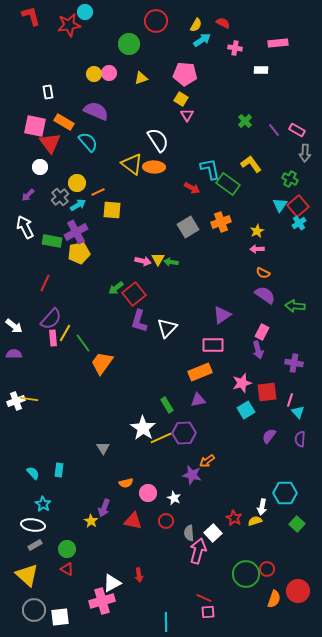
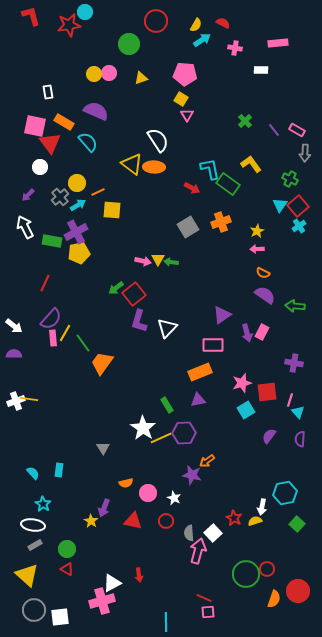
cyan cross at (299, 223): moved 3 px down
purple arrow at (258, 350): moved 11 px left, 17 px up
cyan hexagon at (285, 493): rotated 10 degrees counterclockwise
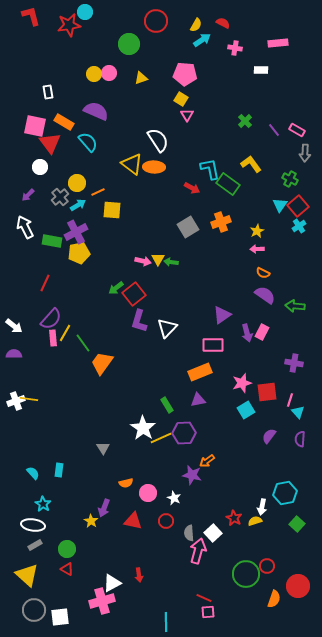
red circle at (267, 569): moved 3 px up
red circle at (298, 591): moved 5 px up
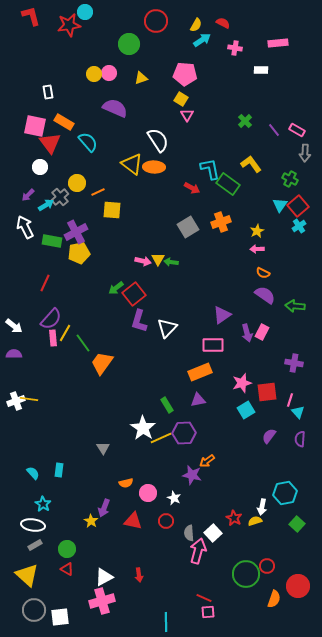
purple semicircle at (96, 111): moved 19 px right, 3 px up
cyan arrow at (78, 205): moved 32 px left
white triangle at (112, 583): moved 8 px left, 6 px up
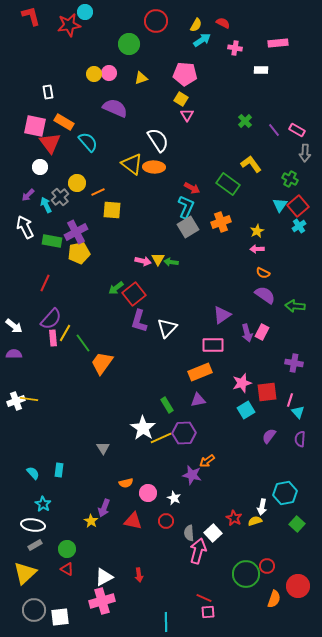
cyan L-shape at (210, 169): moved 24 px left, 38 px down; rotated 35 degrees clockwise
cyan arrow at (46, 205): rotated 84 degrees counterclockwise
yellow triangle at (27, 575): moved 2 px left, 2 px up; rotated 35 degrees clockwise
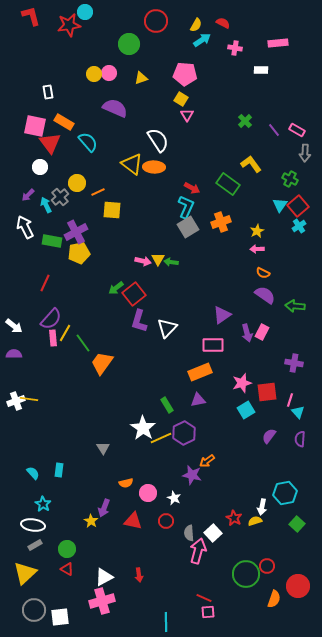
purple hexagon at (184, 433): rotated 25 degrees counterclockwise
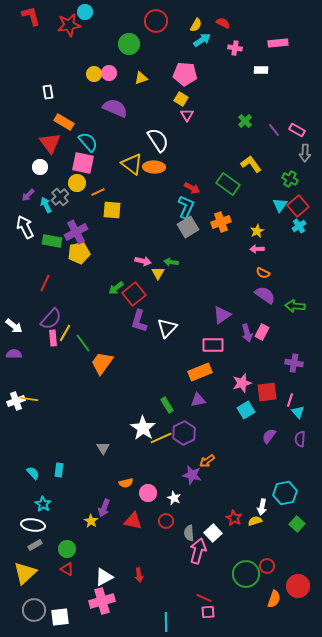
pink square at (35, 126): moved 48 px right, 37 px down
yellow triangle at (158, 259): moved 14 px down
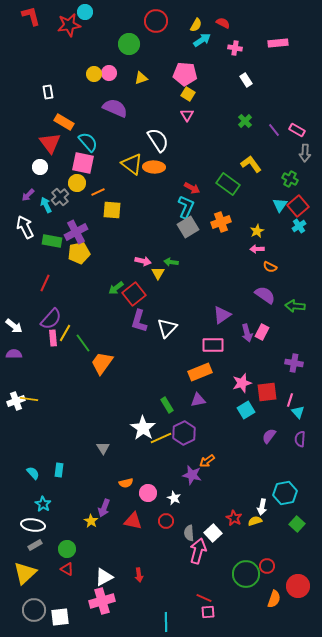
white rectangle at (261, 70): moved 15 px left, 10 px down; rotated 56 degrees clockwise
yellow square at (181, 99): moved 7 px right, 5 px up
orange semicircle at (263, 273): moved 7 px right, 6 px up
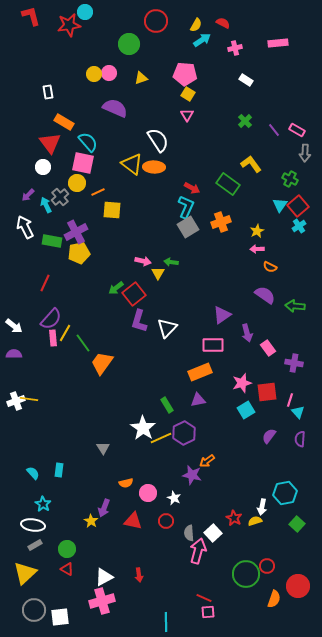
pink cross at (235, 48): rotated 24 degrees counterclockwise
white rectangle at (246, 80): rotated 24 degrees counterclockwise
white circle at (40, 167): moved 3 px right
pink rectangle at (262, 332): moved 6 px right, 16 px down; rotated 63 degrees counterclockwise
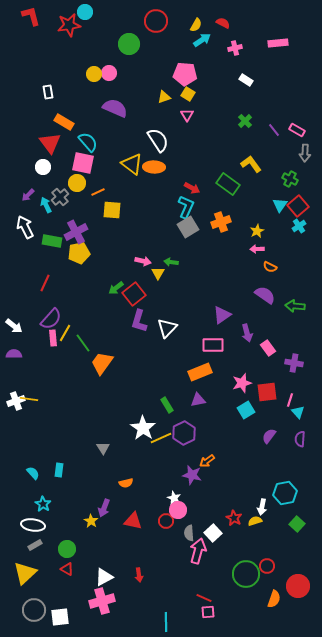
yellow triangle at (141, 78): moved 23 px right, 19 px down
pink circle at (148, 493): moved 30 px right, 17 px down
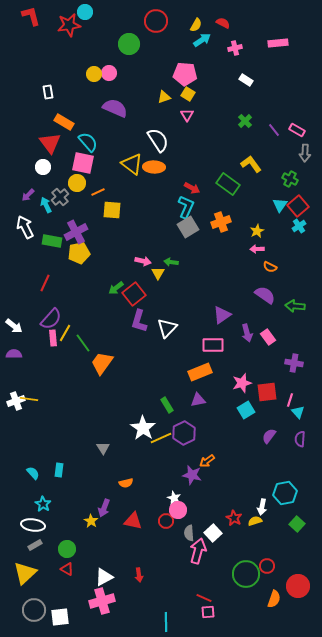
pink rectangle at (268, 348): moved 11 px up
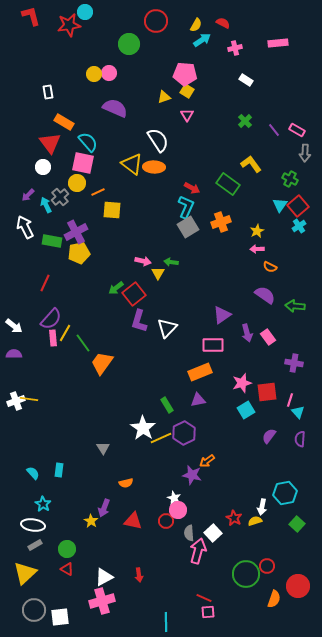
yellow square at (188, 94): moved 1 px left, 3 px up
